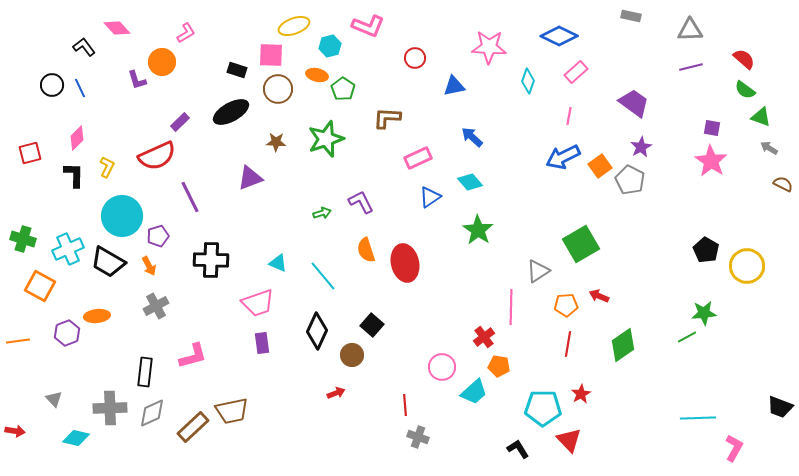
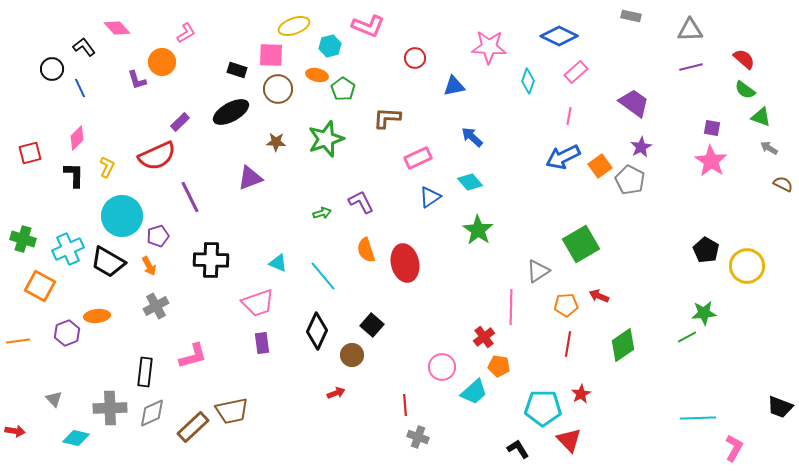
black circle at (52, 85): moved 16 px up
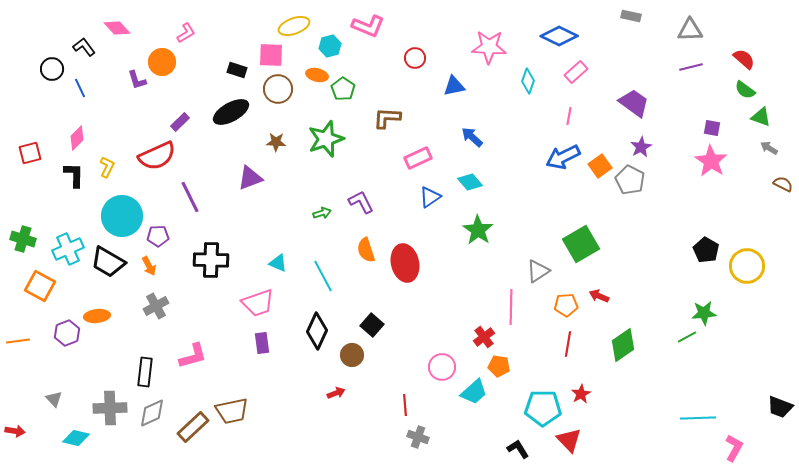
purple pentagon at (158, 236): rotated 15 degrees clockwise
cyan line at (323, 276): rotated 12 degrees clockwise
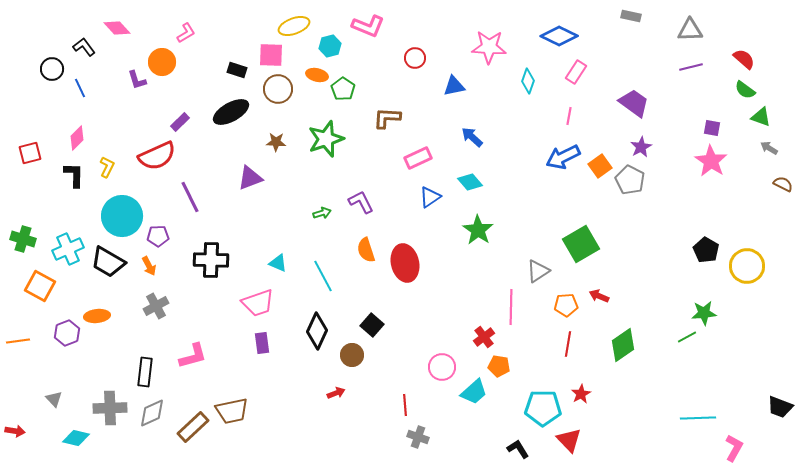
pink rectangle at (576, 72): rotated 15 degrees counterclockwise
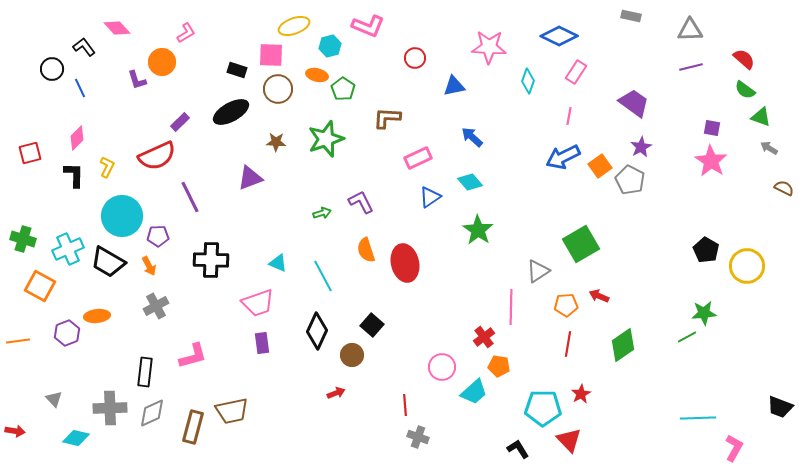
brown semicircle at (783, 184): moved 1 px right, 4 px down
brown rectangle at (193, 427): rotated 32 degrees counterclockwise
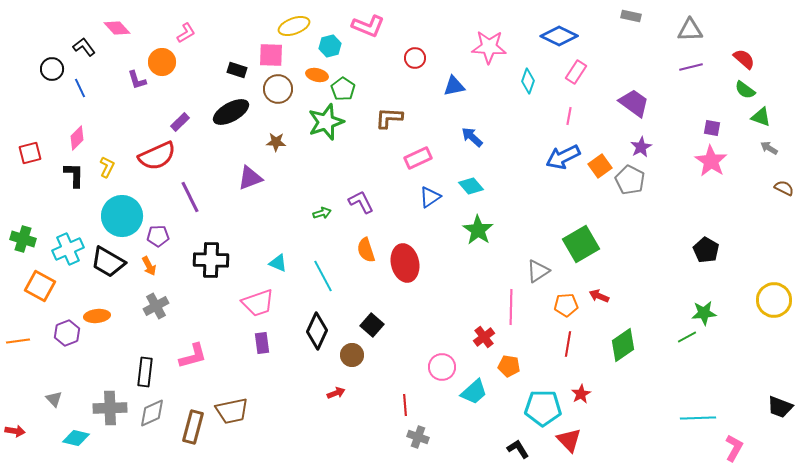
brown L-shape at (387, 118): moved 2 px right
green star at (326, 139): moved 17 px up
cyan diamond at (470, 182): moved 1 px right, 4 px down
yellow circle at (747, 266): moved 27 px right, 34 px down
orange pentagon at (499, 366): moved 10 px right
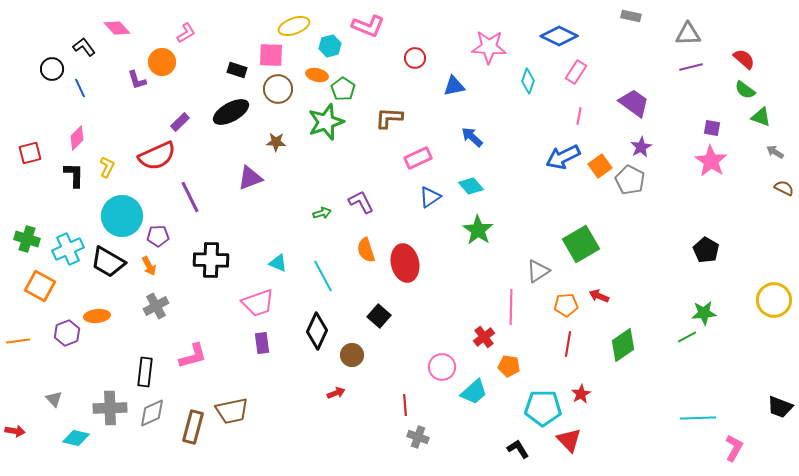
gray triangle at (690, 30): moved 2 px left, 4 px down
pink line at (569, 116): moved 10 px right
gray arrow at (769, 148): moved 6 px right, 4 px down
green cross at (23, 239): moved 4 px right
black square at (372, 325): moved 7 px right, 9 px up
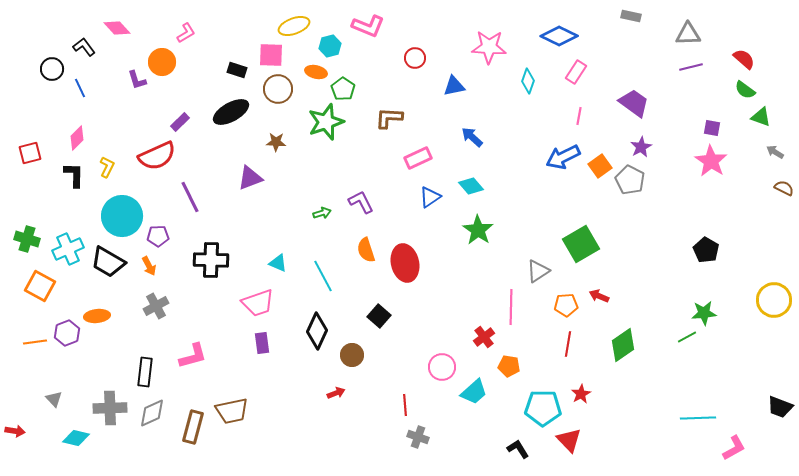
orange ellipse at (317, 75): moved 1 px left, 3 px up
orange line at (18, 341): moved 17 px right, 1 px down
pink L-shape at (734, 448): rotated 32 degrees clockwise
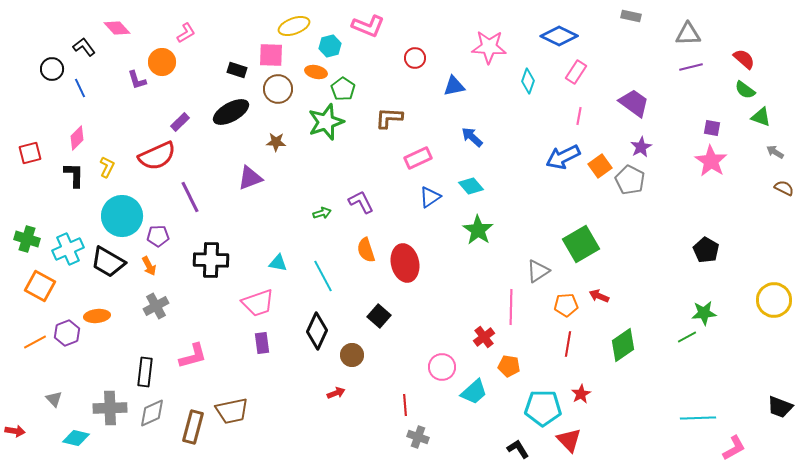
cyan triangle at (278, 263): rotated 12 degrees counterclockwise
orange line at (35, 342): rotated 20 degrees counterclockwise
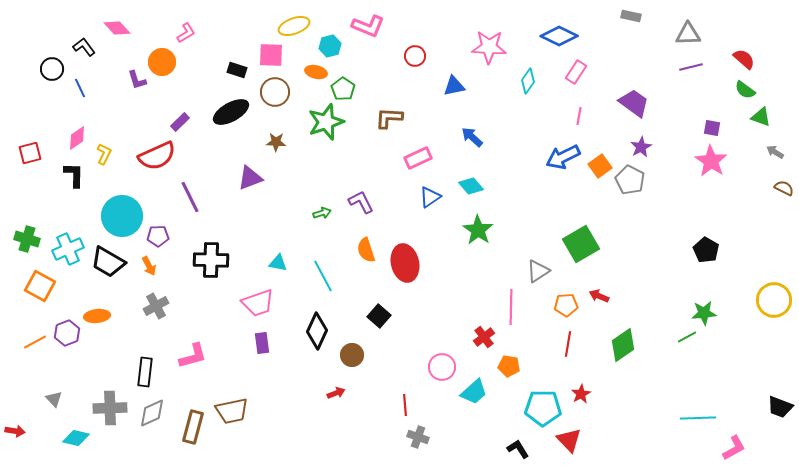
red circle at (415, 58): moved 2 px up
cyan diamond at (528, 81): rotated 15 degrees clockwise
brown circle at (278, 89): moved 3 px left, 3 px down
pink diamond at (77, 138): rotated 10 degrees clockwise
yellow L-shape at (107, 167): moved 3 px left, 13 px up
